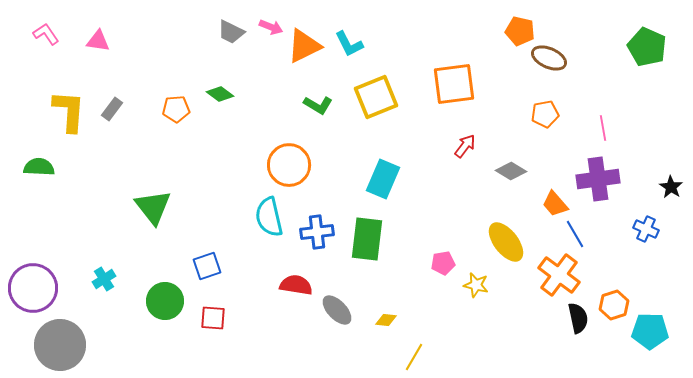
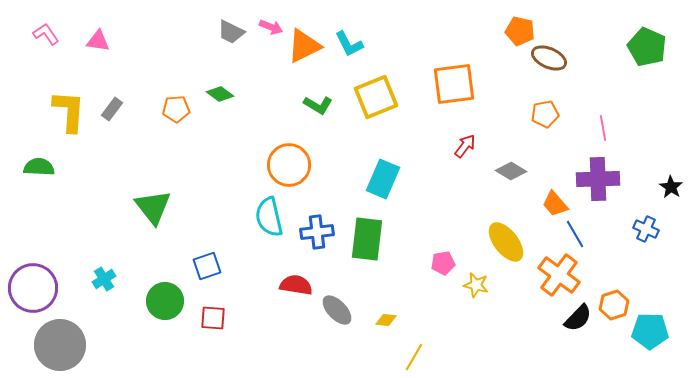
purple cross at (598, 179): rotated 6 degrees clockwise
black semicircle at (578, 318): rotated 56 degrees clockwise
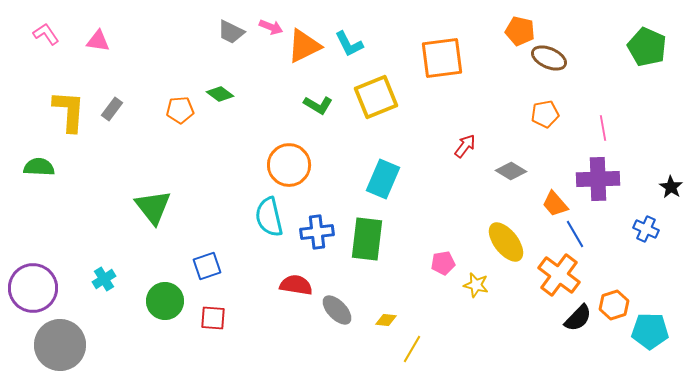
orange square at (454, 84): moved 12 px left, 26 px up
orange pentagon at (176, 109): moved 4 px right, 1 px down
yellow line at (414, 357): moved 2 px left, 8 px up
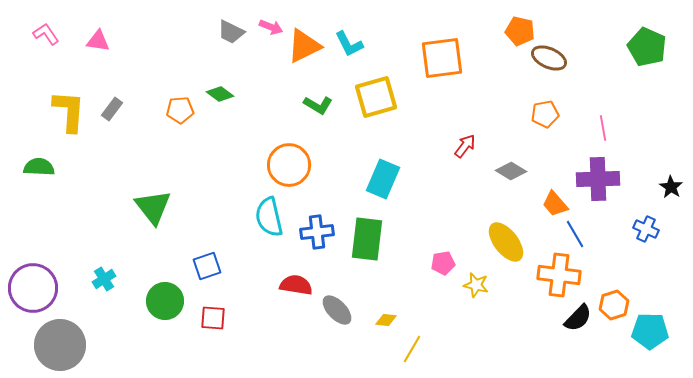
yellow square at (376, 97): rotated 6 degrees clockwise
orange cross at (559, 275): rotated 30 degrees counterclockwise
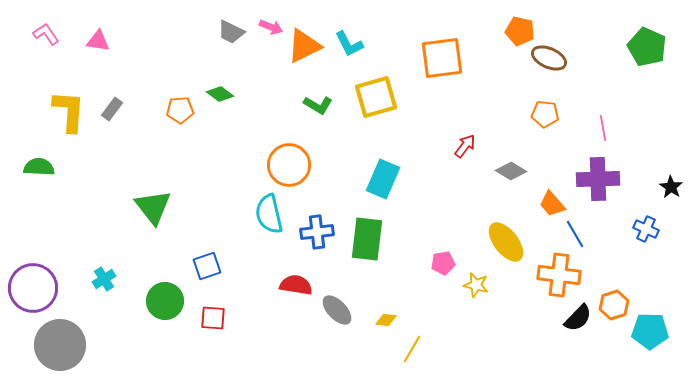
orange pentagon at (545, 114): rotated 16 degrees clockwise
orange trapezoid at (555, 204): moved 3 px left
cyan semicircle at (269, 217): moved 3 px up
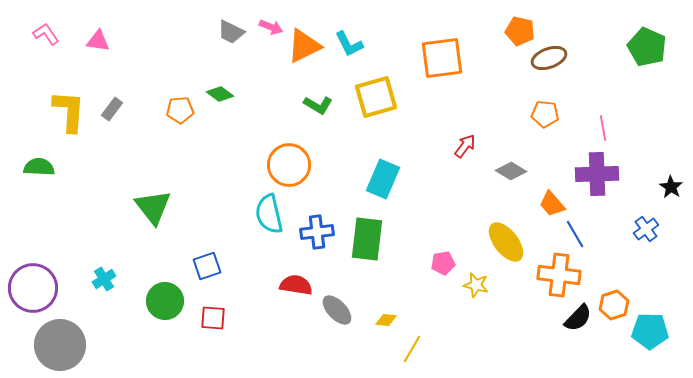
brown ellipse at (549, 58): rotated 44 degrees counterclockwise
purple cross at (598, 179): moved 1 px left, 5 px up
blue cross at (646, 229): rotated 30 degrees clockwise
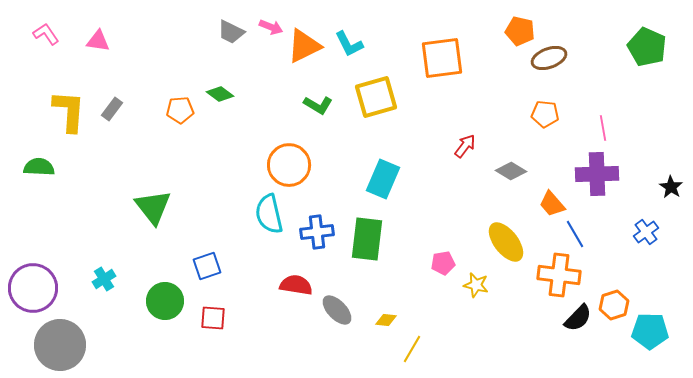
blue cross at (646, 229): moved 3 px down
